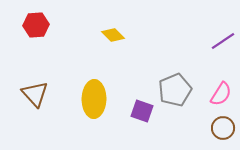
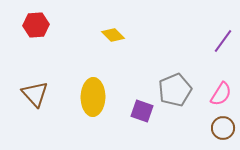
purple line: rotated 20 degrees counterclockwise
yellow ellipse: moved 1 px left, 2 px up
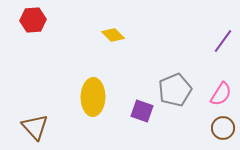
red hexagon: moved 3 px left, 5 px up
brown triangle: moved 33 px down
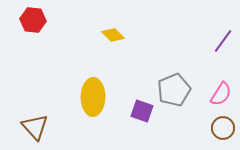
red hexagon: rotated 10 degrees clockwise
gray pentagon: moved 1 px left
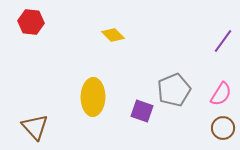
red hexagon: moved 2 px left, 2 px down
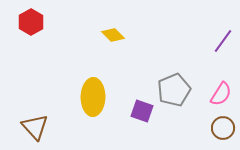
red hexagon: rotated 25 degrees clockwise
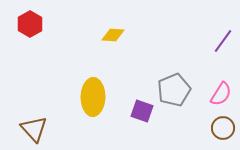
red hexagon: moved 1 px left, 2 px down
yellow diamond: rotated 40 degrees counterclockwise
brown triangle: moved 1 px left, 2 px down
